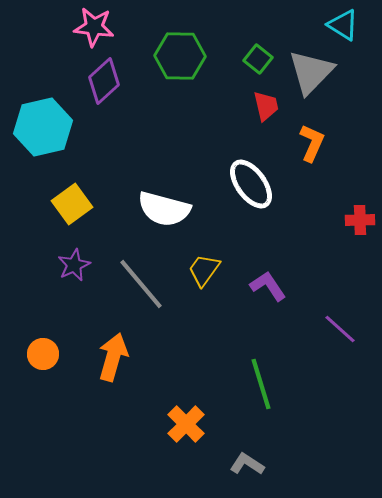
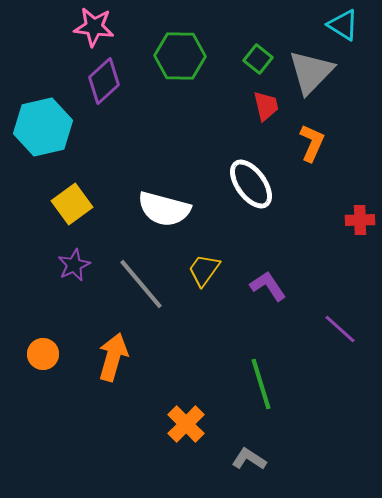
gray L-shape: moved 2 px right, 5 px up
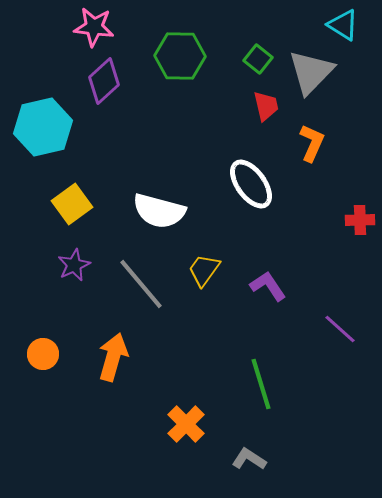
white semicircle: moved 5 px left, 2 px down
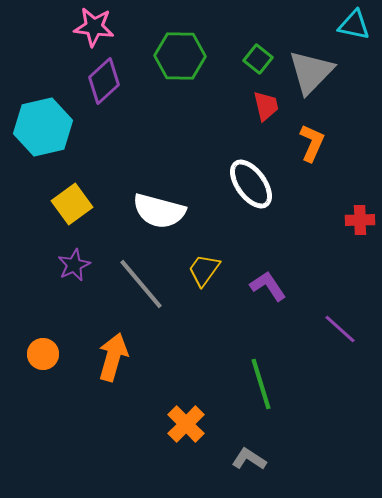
cyan triangle: moved 11 px right; rotated 20 degrees counterclockwise
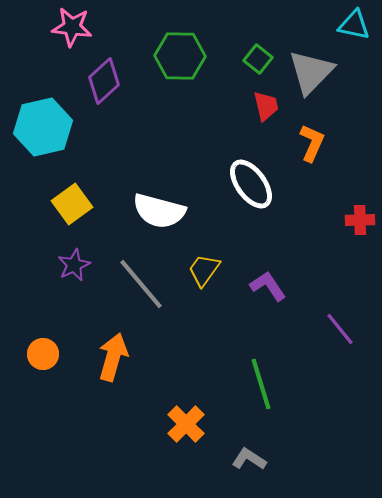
pink star: moved 22 px left
purple line: rotated 9 degrees clockwise
